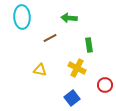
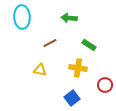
brown line: moved 5 px down
green rectangle: rotated 48 degrees counterclockwise
yellow cross: moved 1 px right; rotated 18 degrees counterclockwise
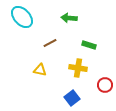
cyan ellipse: rotated 40 degrees counterclockwise
green rectangle: rotated 16 degrees counterclockwise
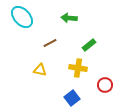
green rectangle: rotated 56 degrees counterclockwise
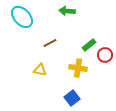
green arrow: moved 2 px left, 7 px up
red circle: moved 30 px up
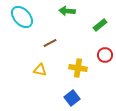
green rectangle: moved 11 px right, 20 px up
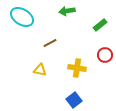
green arrow: rotated 14 degrees counterclockwise
cyan ellipse: rotated 15 degrees counterclockwise
yellow cross: moved 1 px left
blue square: moved 2 px right, 2 px down
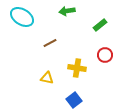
yellow triangle: moved 7 px right, 8 px down
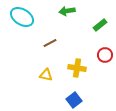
yellow triangle: moved 1 px left, 3 px up
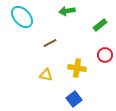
cyan ellipse: rotated 15 degrees clockwise
blue square: moved 1 px up
